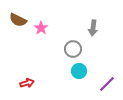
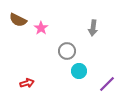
gray circle: moved 6 px left, 2 px down
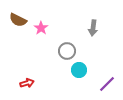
cyan circle: moved 1 px up
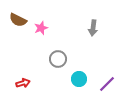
pink star: rotated 16 degrees clockwise
gray circle: moved 9 px left, 8 px down
cyan circle: moved 9 px down
red arrow: moved 4 px left
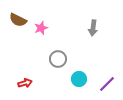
red arrow: moved 2 px right
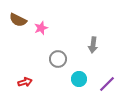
gray arrow: moved 17 px down
red arrow: moved 1 px up
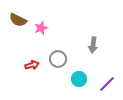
red arrow: moved 7 px right, 17 px up
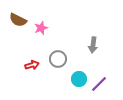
purple line: moved 8 px left
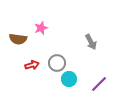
brown semicircle: moved 19 px down; rotated 18 degrees counterclockwise
gray arrow: moved 2 px left, 3 px up; rotated 35 degrees counterclockwise
gray circle: moved 1 px left, 4 px down
cyan circle: moved 10 px left
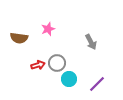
pink star: moved 7 px right, 1 px down
brown semicircle: moved 1 px right, 1 px up
red arrow: moved 6 px right
purple line: moved 2 px left
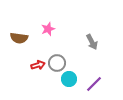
gray arrow: moved 1 px right
purple line: moved 3 px left
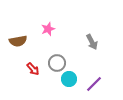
brown semicircle: moved 1 px left, 3 px down; rotated 18 degrees counterclockwise
red arrow: moved 5 px left, 4 px down; rotated 64 degrees clockwise
